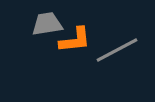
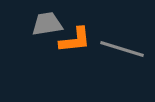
gray line: moved 5 px right, 1 px up; rotated 45 degrees clockwise
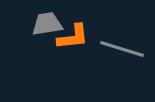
orange L-shape: moved 2 px left, 3 px up
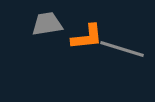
orange L-shape: moved 14 px right
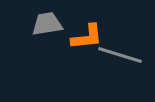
gray line: moved 2 px left, 6 px down
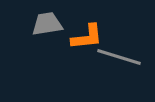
gray line: moved 1 px left, 2 px down
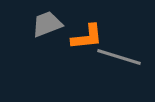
gray trapezoid: rotated 12 degrees counterclockwise
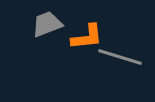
gray line: moved 1 px right
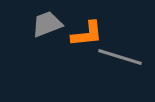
orange L-shape: moved 3 px up
